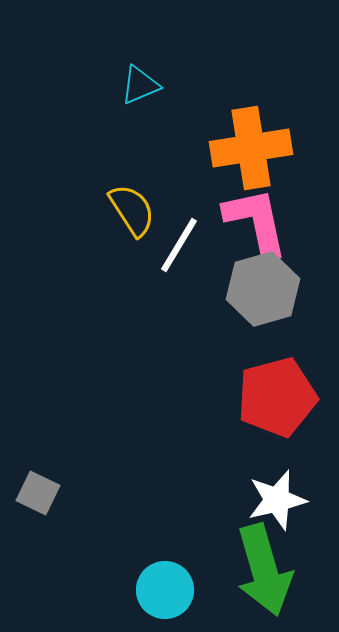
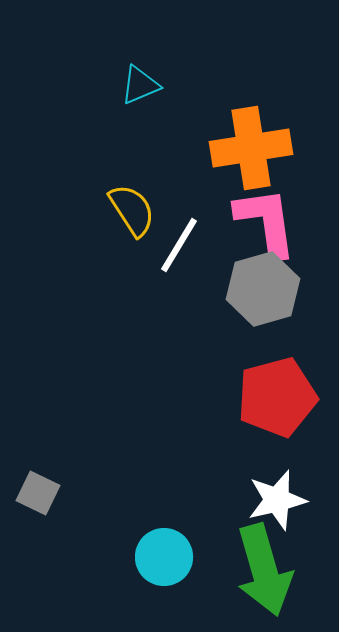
pink L-shape: moved 10 px right; rotated 4 degrees clockwise
cyan circle: moved 1 px left, 33 px up
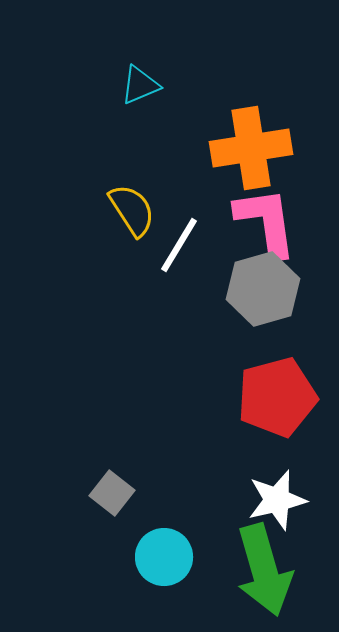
gray square: moved 74 px right; rotated 12 degrees clockwise
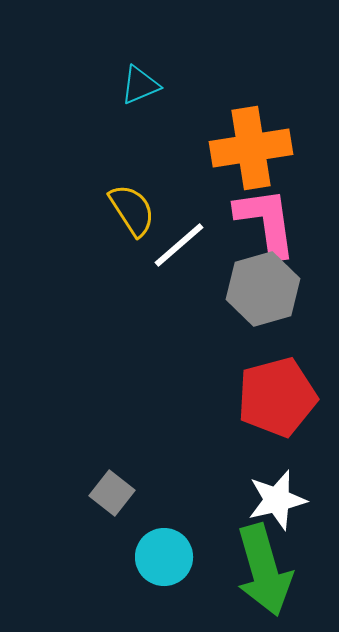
white line: rotated 18 degrees clockwise
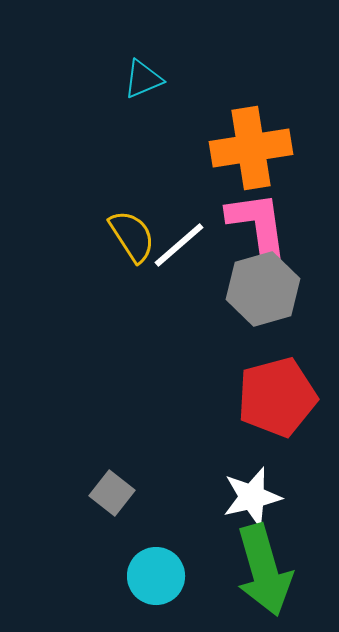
cyan triangle: moved 3 px right, 6 px up
yellow semicircle: moved 26 px down
pink L-shape: moved 8 px left, 4 px down
white star: moved 25 px left, 3 px up
cyan circle: moved 8 px left, 19 px down
